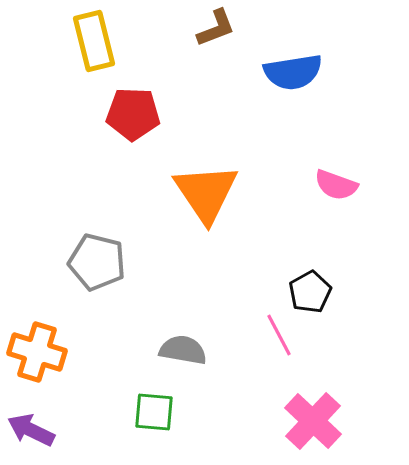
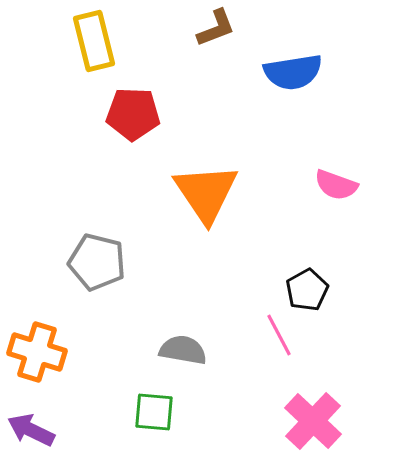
black pentagon: moved 3 px left, 2 px up
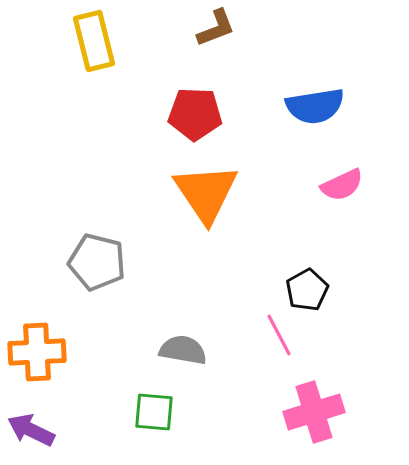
blue semicircle: moved 22 px right, 34 px down
red pentagon: moved 62 px right
pink semicircle: moved 6 px right; rotated 45 degrees counterclockwise
orange cross: rotated 20 degrees counterclockwise
pink cross: moved 1 px right, 9 px up; rotated 30 degrees clockwise
